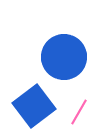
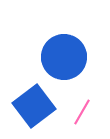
pink line: moved 3 px right
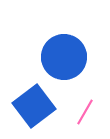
pink line: moved 3 px right
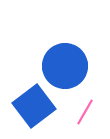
blue circle: moved 1 px right, 9 px down
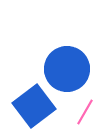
blue circle: moved 2 px right, 3 px down
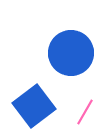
blue circle: moved 4 px right, 16 px up
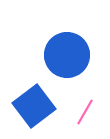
blue circle: moved 4 px left, 2 px down
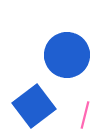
pink line: moved 3 px down; rotated 16 degrees counterclockwise
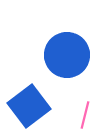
blue square: moved 5 px left
